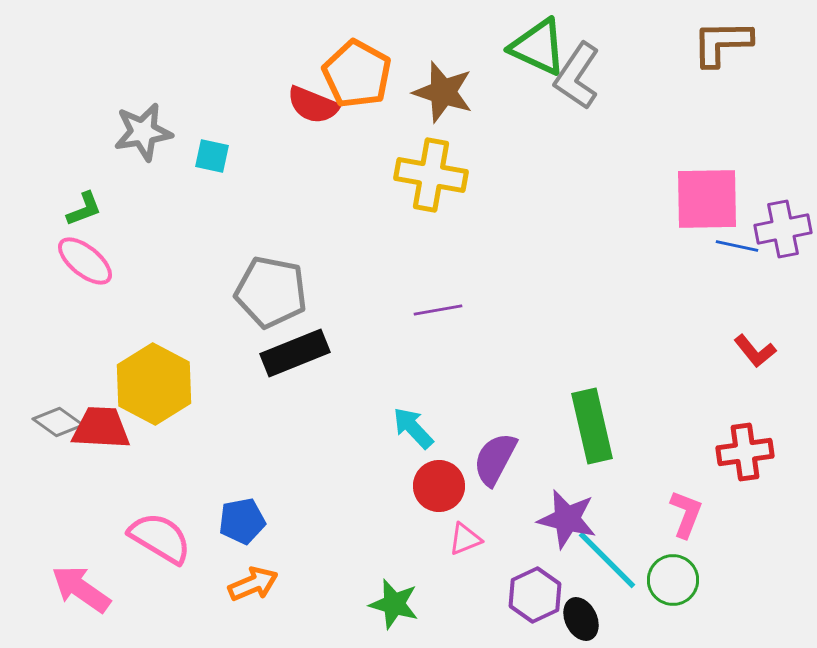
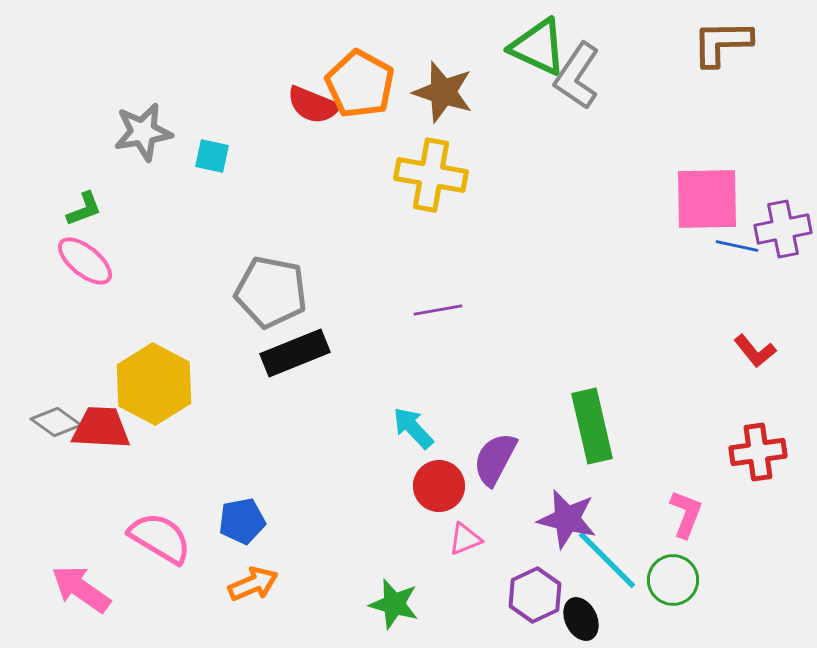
orange pentagon: moved 3 px right, 10 px down
gray diamond: moved 2 px left
red cross: moved 13 px right
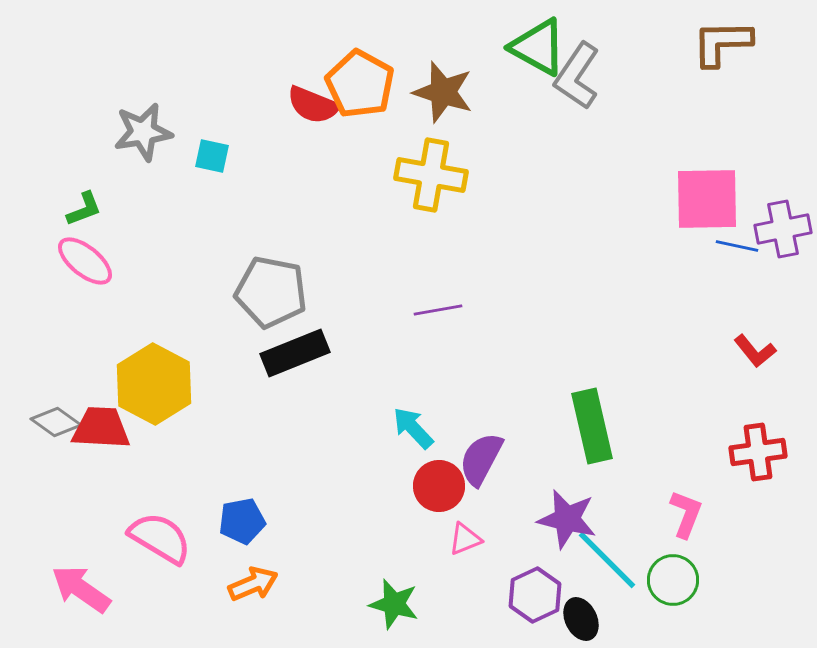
green triangle: rotated 4 degrees clockwise
purple semicircle: moved 14 px left
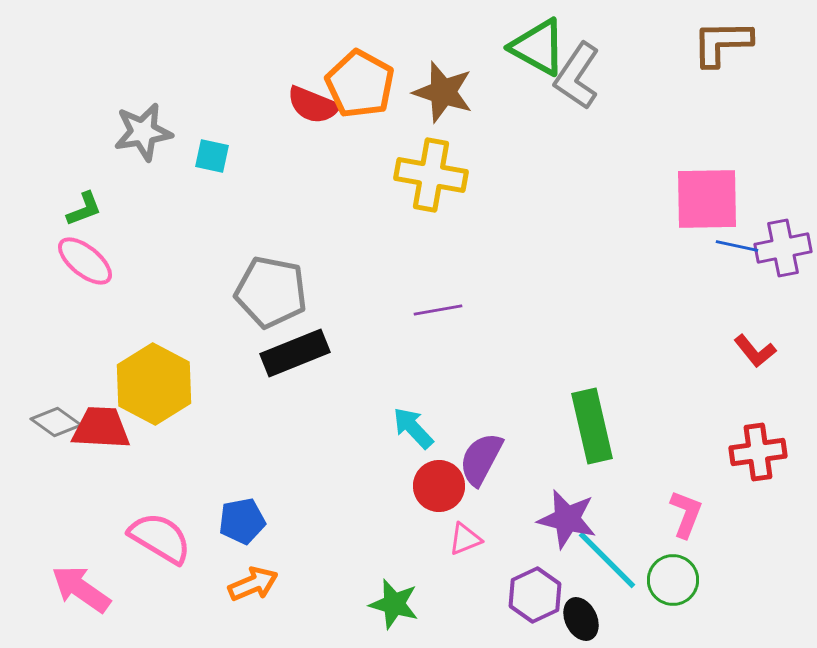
purple cross: moved 19 px down
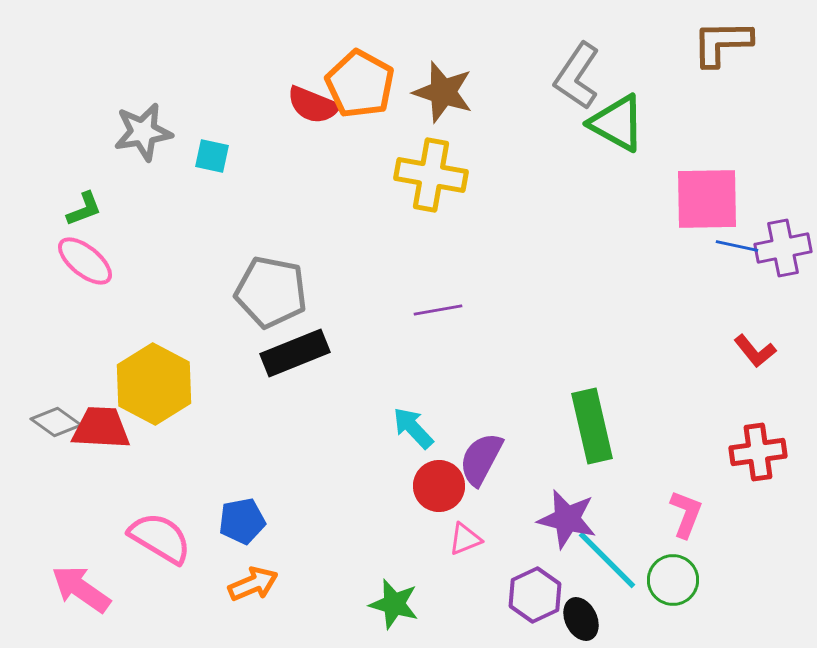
green triangle: moved 79 px right, 76 px down
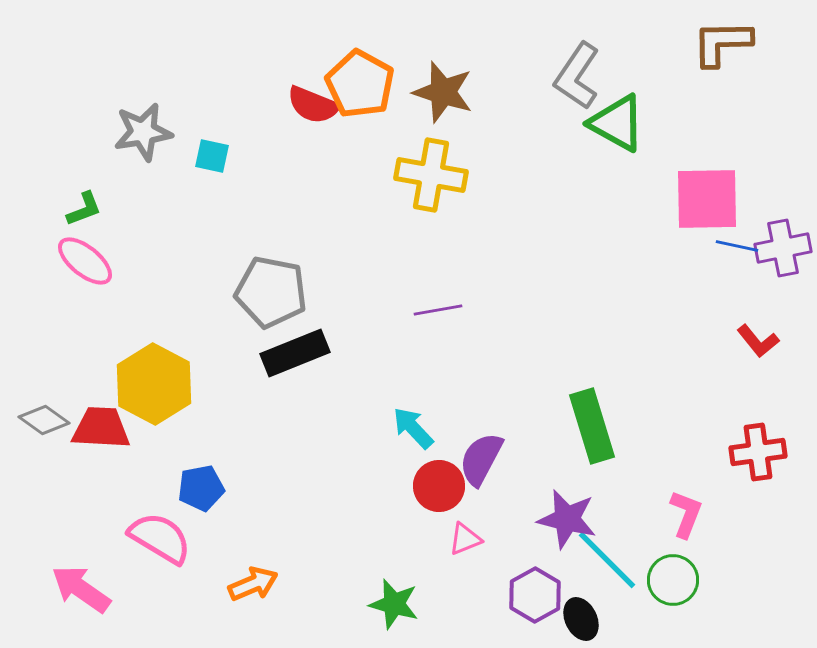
red L-shape: moved 3 px right, 10 px up
gray diamond: moved 12 px left, 2 px up
green rectangle: rotated 4 degrees counterclockwise
blue pentagon: moved 41 px left, 33 px up
purple hexagon: rotated 4 degrees counterclockwise
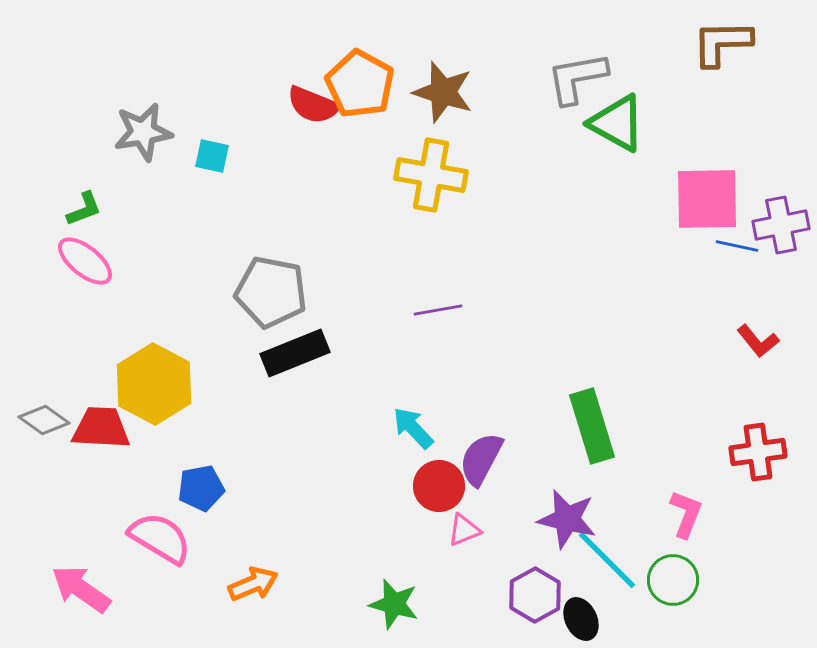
gray L-shape: moved 2 px down; rotated 46 degrees clockwise
purple cross: moved 2 px left, 23 px up
pink triangle: moved 1 px left, 9 px up
